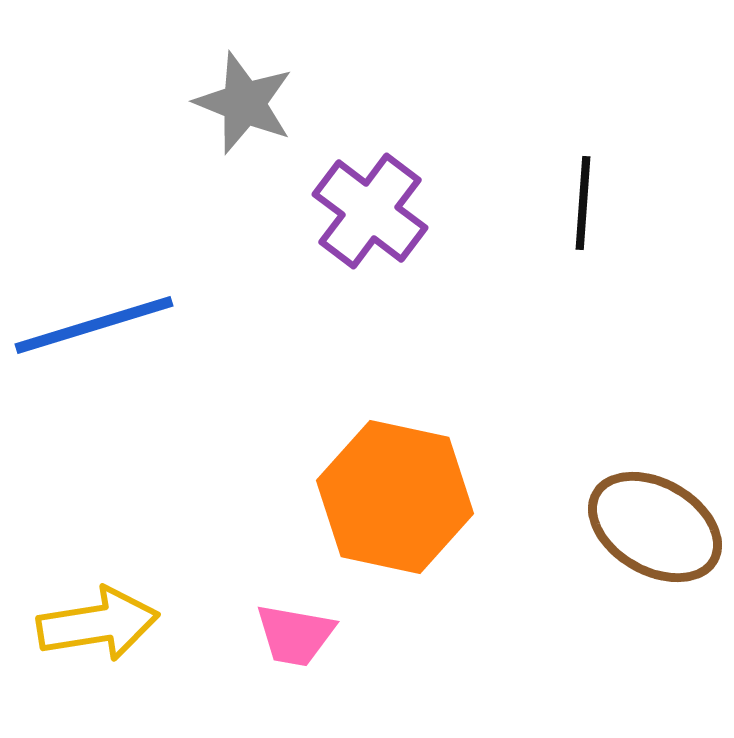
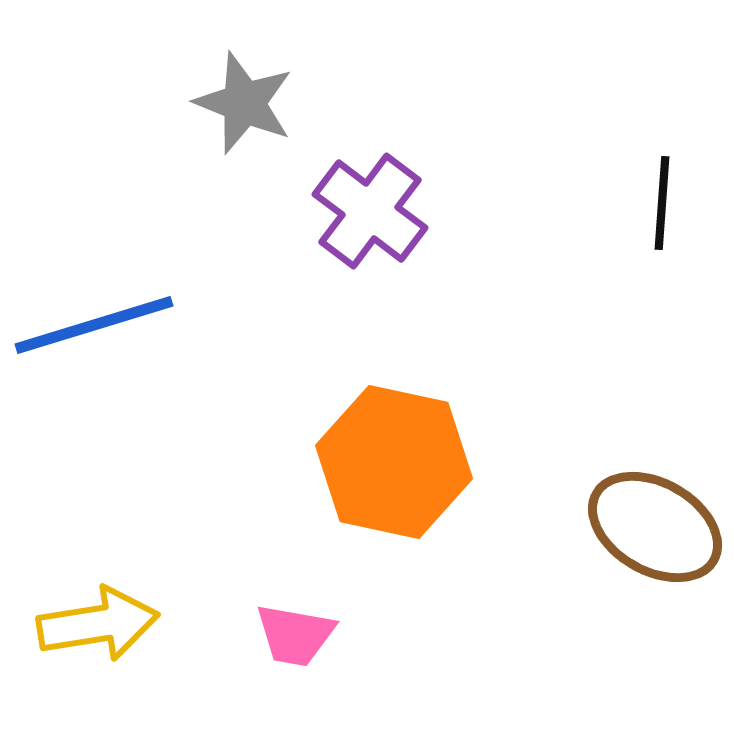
black line: moved 79 px right
orange hexagon: moved 1 px left, 35 px up
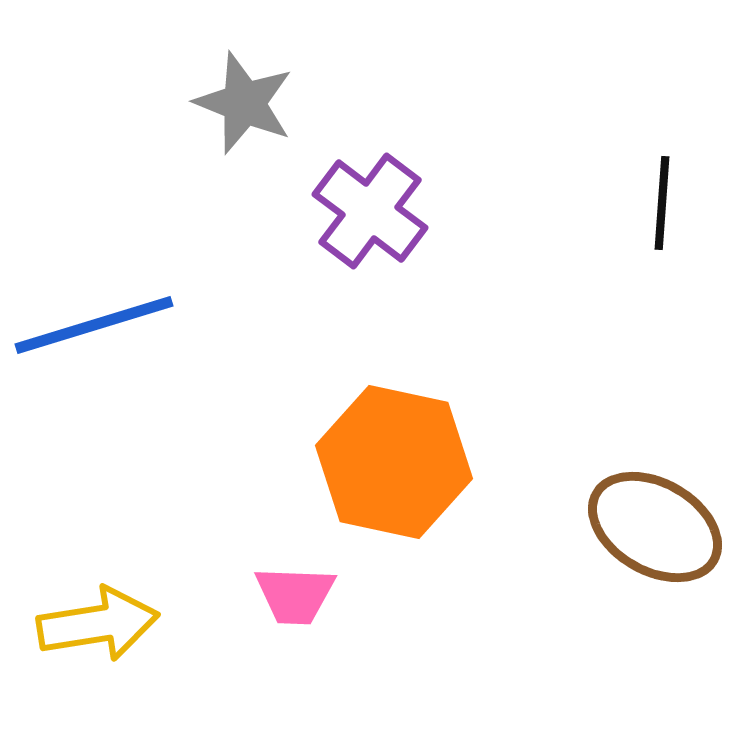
pink trapezoid: moved 40 px up; rotated 8 degrees counterclockwise
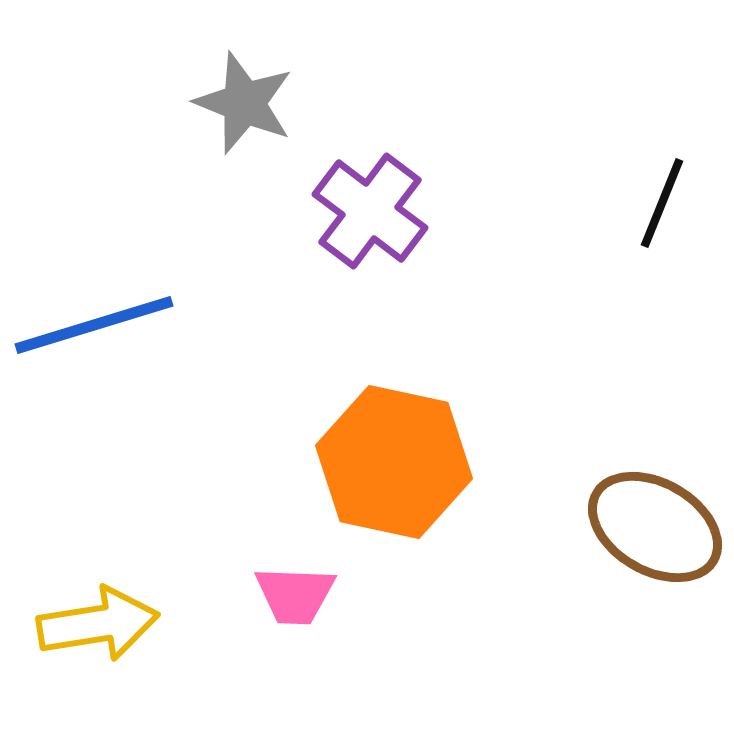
black line: rotated 18 degrees clockwise
